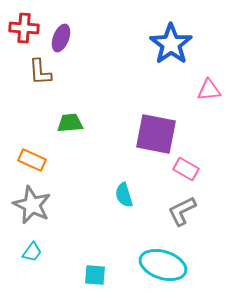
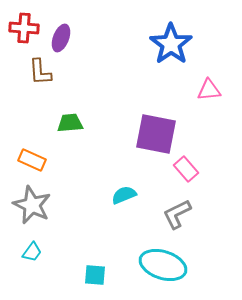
pink rectangle: rotated 20 degrees clockwise
cyan semicircle: rotated 85 degrees clockwise
gray L-shape: moved 5 px left, 3 px down
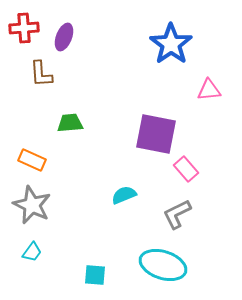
red cross: rotated 8 degrees counterclockwise
purple ellipse: moved 3 px right, 1 px up
brown L-shape: moved 1 px right, 2 px down
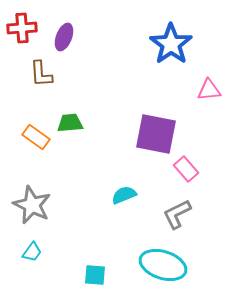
red cross: moved 2 px left
orange rectangle: moved 4 px right, 23 px up; rotated 12 degrees clockwise
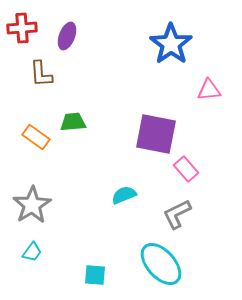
purple ellipse: moved 3 px right, 1 px up
green trapezoid: moved 3 px right, 1 px up
gray star: rotated 15 degrees clockwise
cyan ellipse: moved 2 px left, 1 px up; rotated 30 degrees clockwise
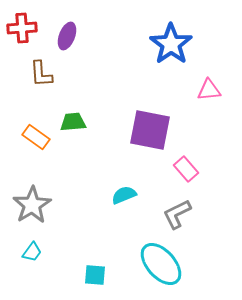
purple square: moved 6 px left, 4 px up
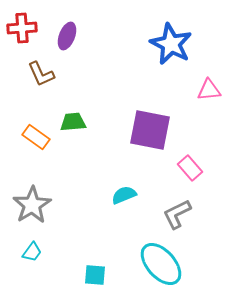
blue star: rotated 9 degrees counterclockwise
brown L-shape: rotated 20 degrees counterclockwise
pink rectangle: moved 4 px right, 1 px up
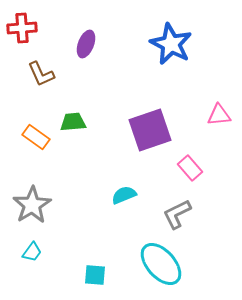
purple ellipse: moved 19 px right, 8 px down
pink triangle: moved 10 px right, 25 px down
purple square: rotated 30 degrees counterclockwise
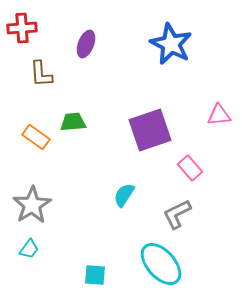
brown L-shape: rotated 20 degrees clockwise
cyan semicircle: rotated 35 degrees counterclockwise
cyan trapezoid: moved 3 px left, 3 px up
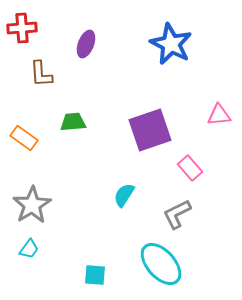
orange rectangle: moved 12 px left, 1 px down
